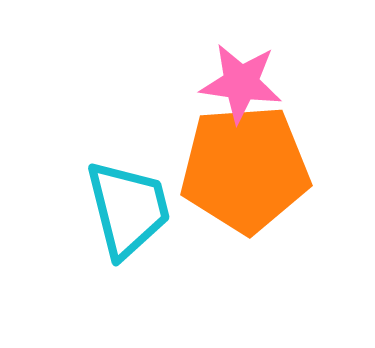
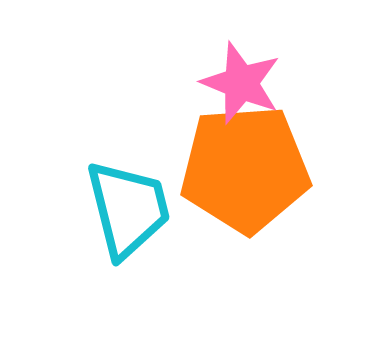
pink star: rotated 14 degrees clockwise
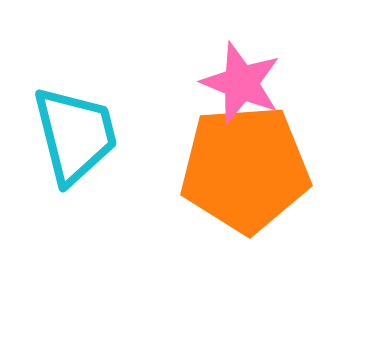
cyan trapezoid: moved 53 px left, 74 px up
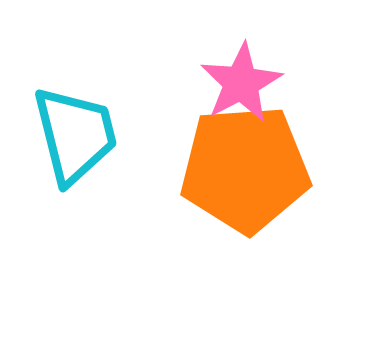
pink star: rotated 22 degrees clockwise
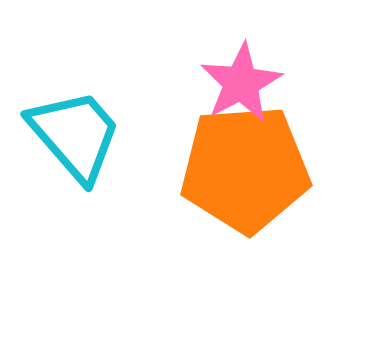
cyan trapezoid: rotated 27 degrees counterclockwise
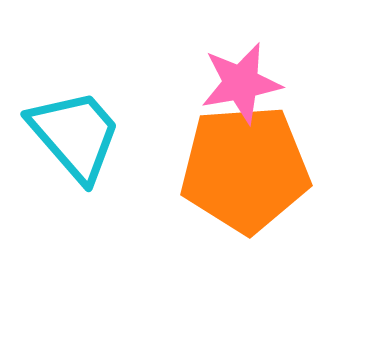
pink star: rotated 18 degrees clockwise
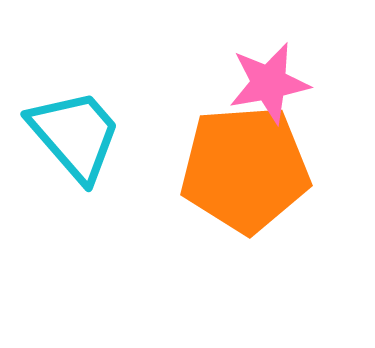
pink star: moved 28 px right
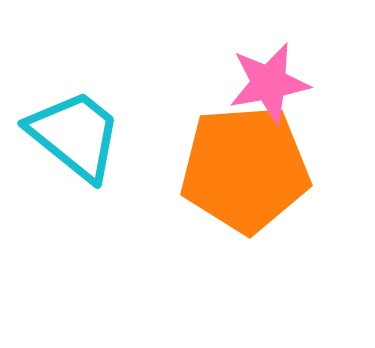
cyan trapezoid: rotated 10 degrees counterclockwise
